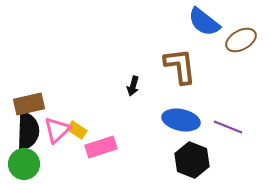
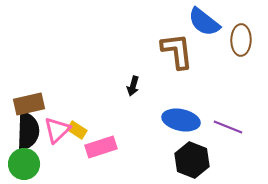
brown ellipse: rotated 60 degrees counterclockwise
brown L-shape: moved 3 px left, 15 px up
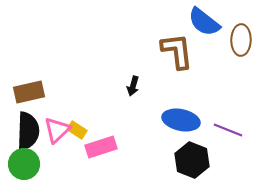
brown rectangle: moved 12 px up
purple line: moved 3 px down
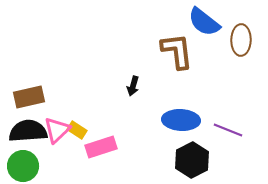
brown rectangle: moved 5 px down
blue ellipse: rotated 9 degrees counterclockwise
black semicircle: rotated 96 degrees counterclockwise
black hexagon: rotated 12 degrees clockwise
green circle: moved 1 px left, 2 px down
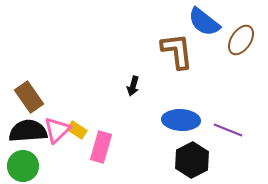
brown ellipse: rotated 32 degrees clockwise
brown rectangle: rotated 68 degrees clockwise
pink rectangle: rotated 56 degrees counterclockwise
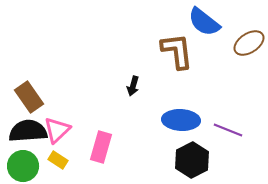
brown ellipse: moved 8 px right, 3 px down; rotated 24 degrees clockwise
yellow rectangle: moved 19 px left, 30 px down
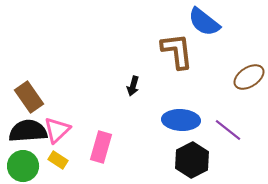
brown ellipse: moved 34 px down
purple line: rotated 16 degrees clockwise
